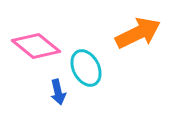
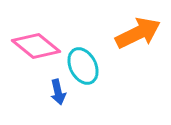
cyan ellipse: moved 3 px left, 2 px up
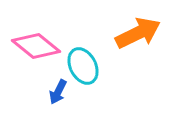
blue arrow: rotated 40 degrees clockwise
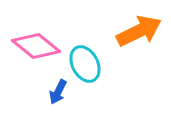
orange arrow: moved 1 px right, 2 px up
cyan ellipse: moved 2 px right, 2 px up
